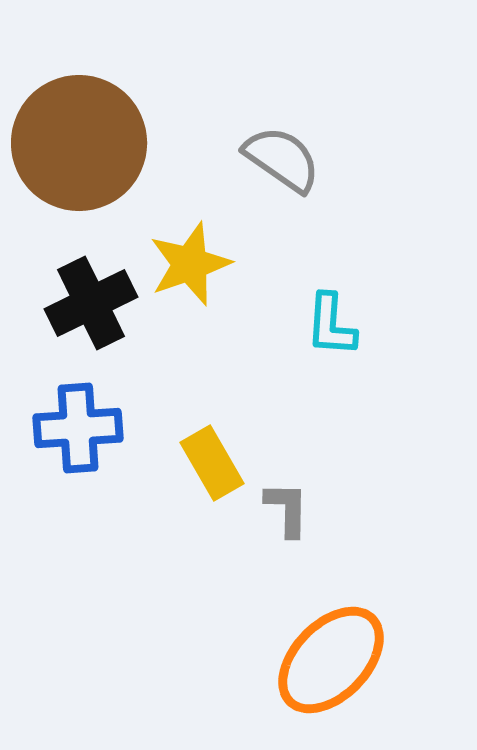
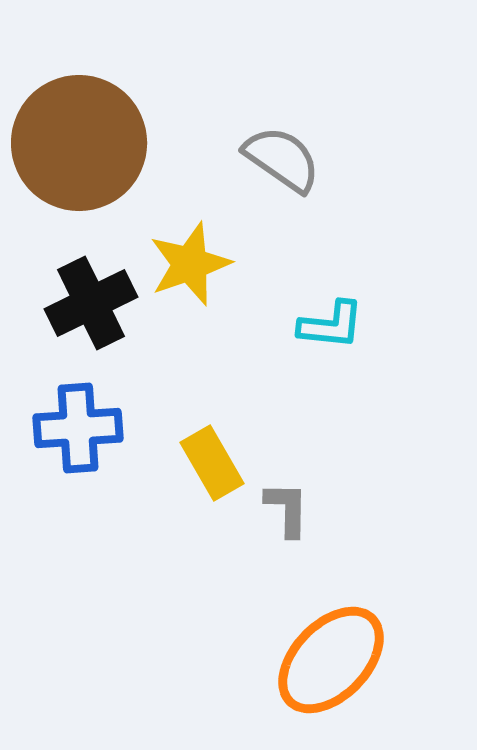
cyan L-shape: rotated 88 degrees counterclockwise
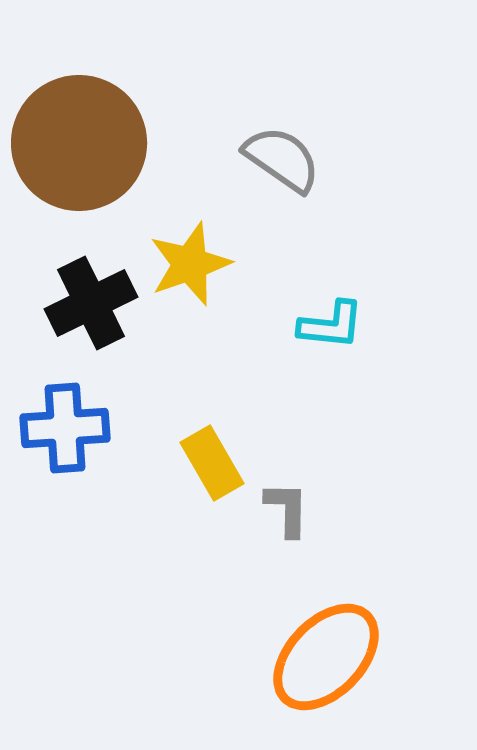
blue cross: moved 13 px left
orange ellipse: moved 5 px left, 3 px up
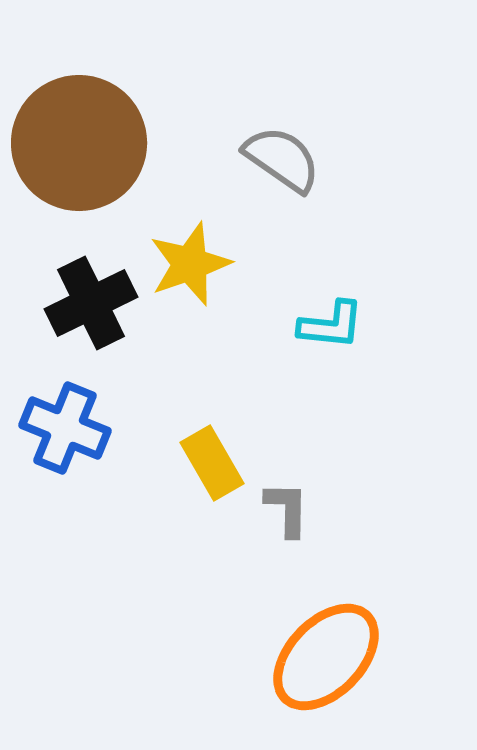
blue cross: rotated 26 degrees clockwise
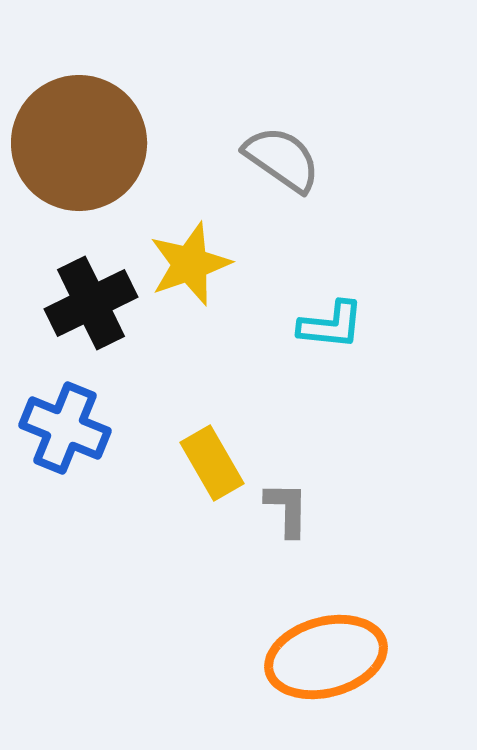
orange ellipse: rotated 31 degrees clockwise
